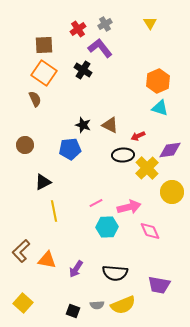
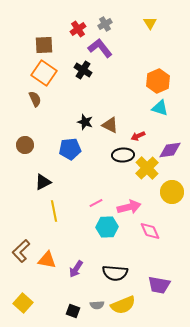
black star: moved 2 px right, 3 px up
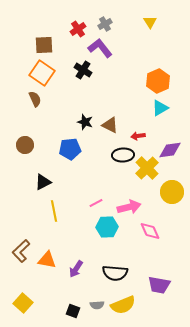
yellow triangle: moved 1 px up
orange square: moved 2 px left
cyan triangle: rotated 48 degrees counterclockwise
red arrow: rotated 16 degrees clockwise
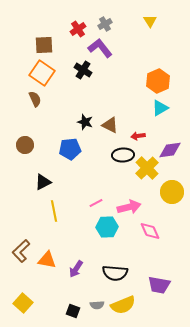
yellow triangle: moved 1 px up
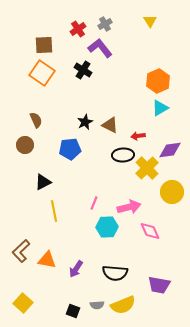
brown semicircle: moved 1 px right, 21 px down
black star: rotated 28 degrees clockwise
pink line: moved 2 px left; rotated 40 degrees counterclockwise
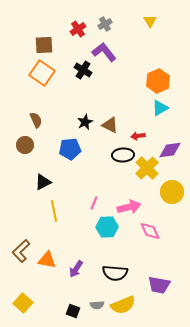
purple L-shape: moved 4 px right, 4 px down
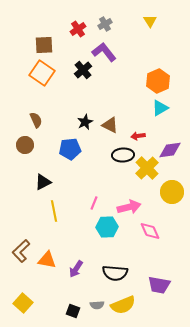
black cross: rotated 18 degrees clockwise
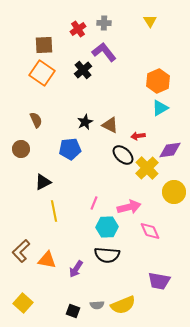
gray cross: moved 1 px left, 1 px up; rotated 32 degrees clockwise
brown circle: moved 4 px left, 4 px down
black ellipse: rotated 45 degrees clockwise
yellow circle: moved 2 px right
black semicircle: moved 8 px left, 18 px up
purple trapezoid: moved 4 px up
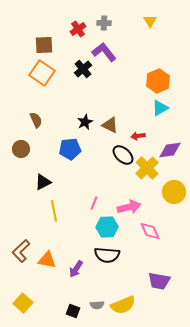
black cross: moved 1 px up
